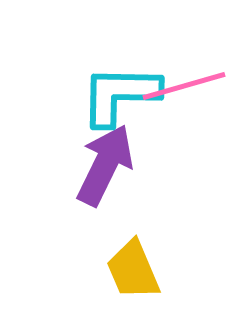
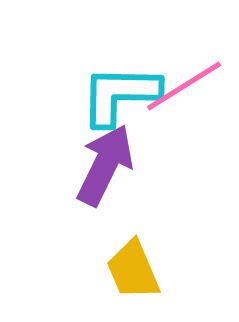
pink line: rotated 16 degrees counterclockwise
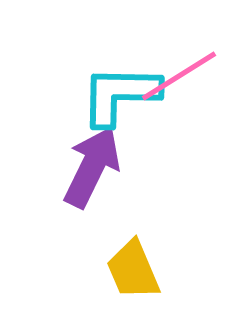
pink line: moved 5 px left, 10 px up
purple arrow: moved 13 px left, 2 px down
